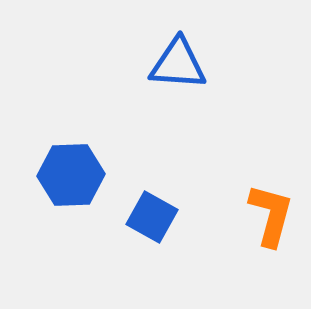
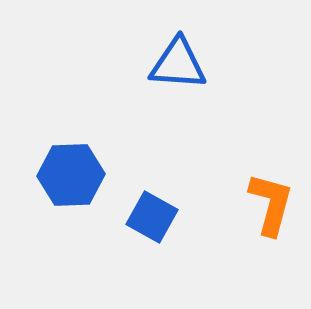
orange L-shape: moved 11 px up
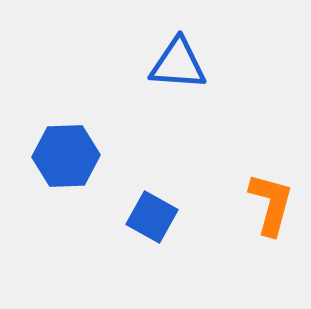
blue hexagon: moved 5 px left, 19 px up
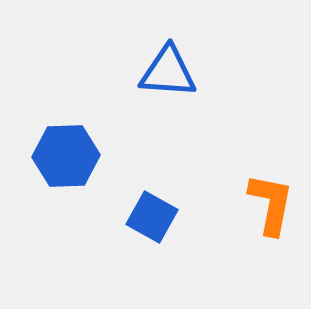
blue triangle: moved 10 px left, 8 px down
orange L-shape: rotated 4 degrees counterclockwise
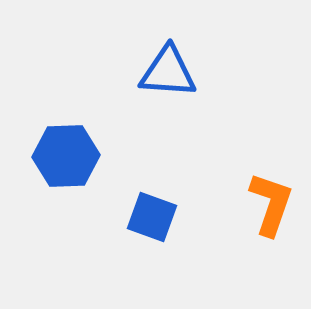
orange L-shape: rotated 8 degrees clockwise
blue square: rotated 9 degrees counterclockwise
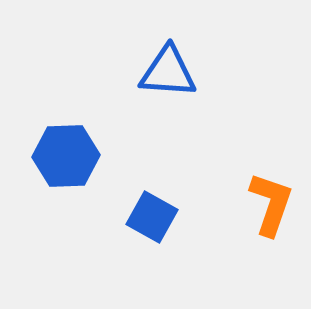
blue square: rotated 9 degrees clockwise
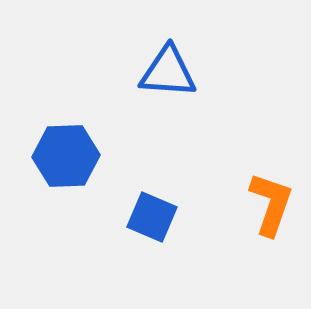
blue square: rotated 6 degrees counterclockwise
